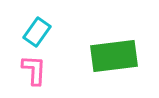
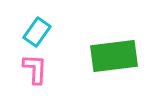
pink L-shape: moved 1 px right, 1 px up
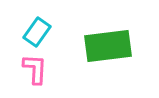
green rectangle: moved 6 px left, 10 px up
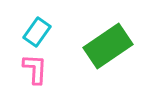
green rectangle: rotated 27 degrees counterclockwise
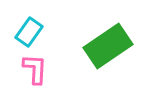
cyan rectangle: moved 8 px left
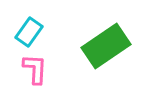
green rectangle: moved 2 px left
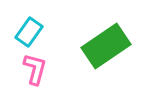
pink L-shape: rotated 12 degrees clockwise
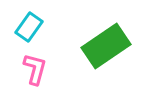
cyan rectangle: moved 5 px up
